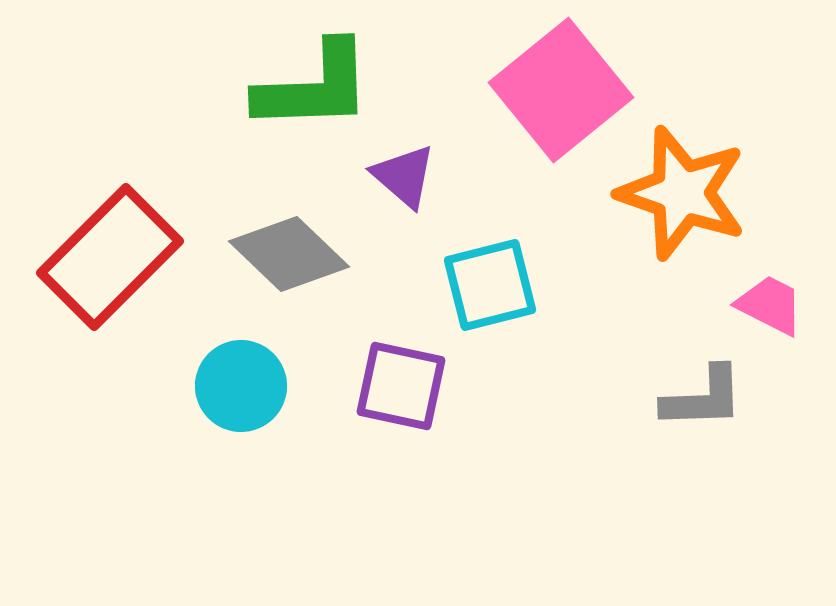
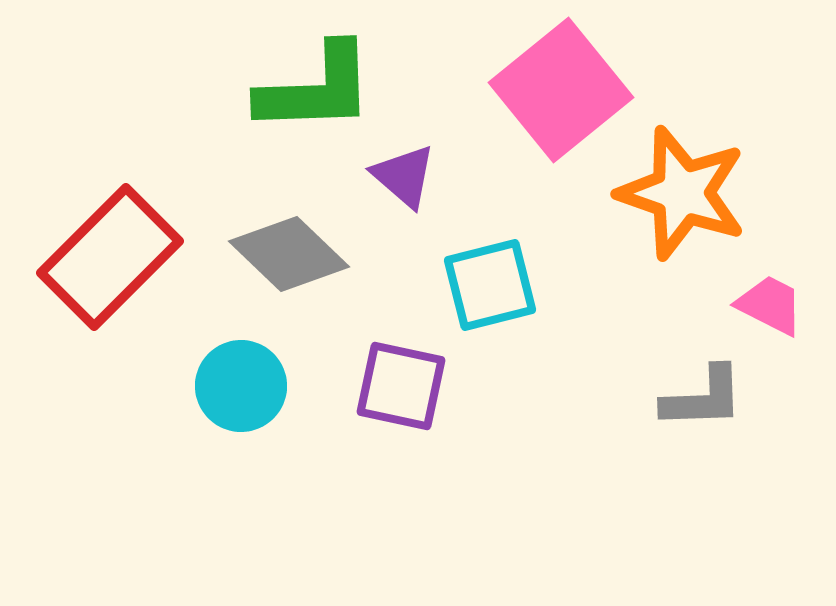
green L-shape: moved 2 px right, 2 px down
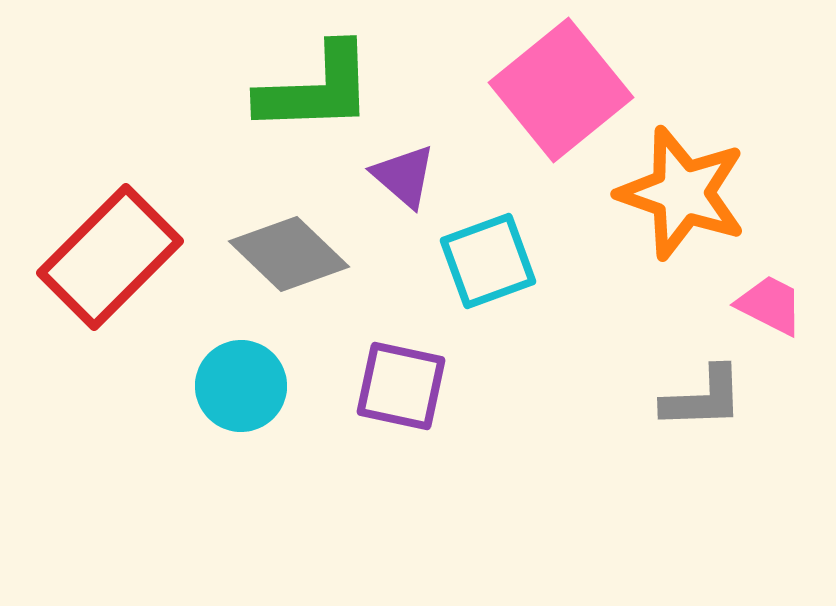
cyan square: moved 2 px left, 24 px up; rotated 6 degrees counterclockwise
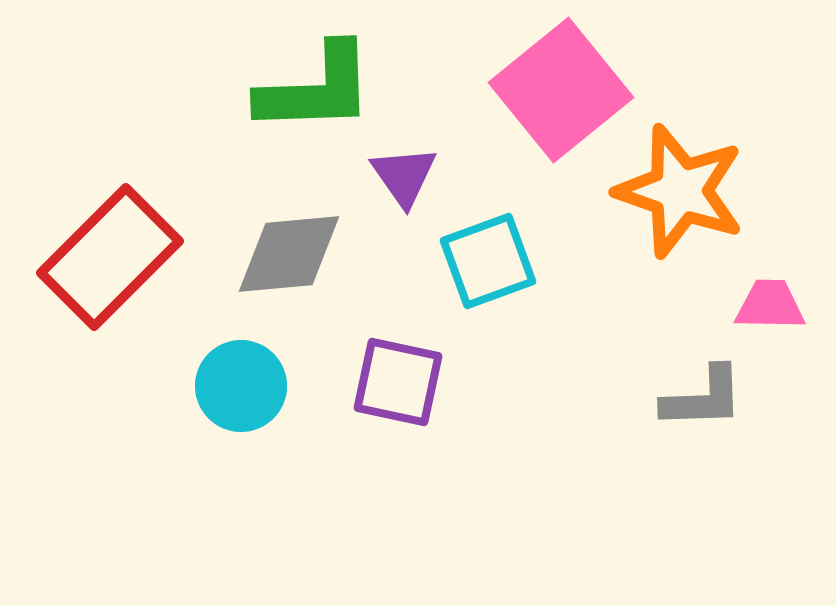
purple triangle: rotated 14 degrees clockwise
orange star: moved 2 px left, 2 px up
gray diamond: rotated 49 degrees counterclockwise
pink trapezoid: rotated 26 degrees counterclockwise
purple square: moved 3 px left, 4 px up
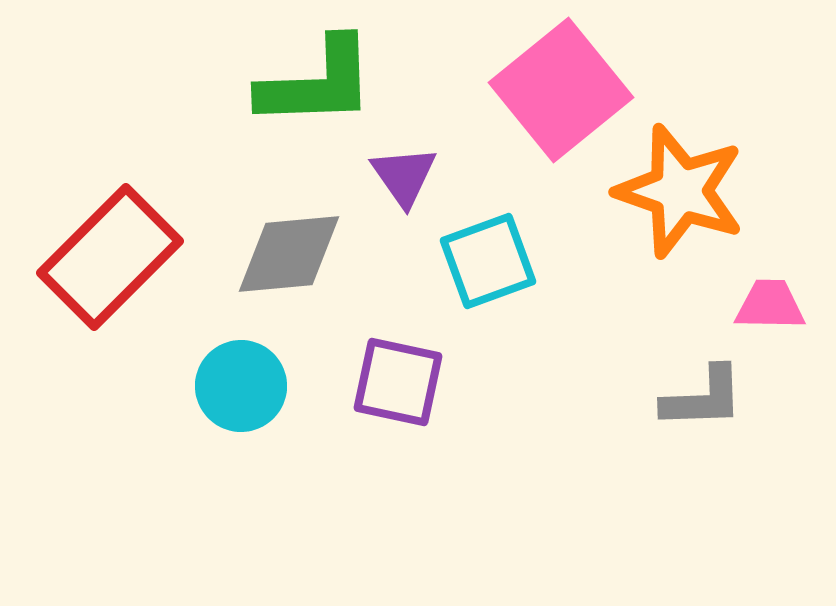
green L-shape: moved 1 px right, 6 px up
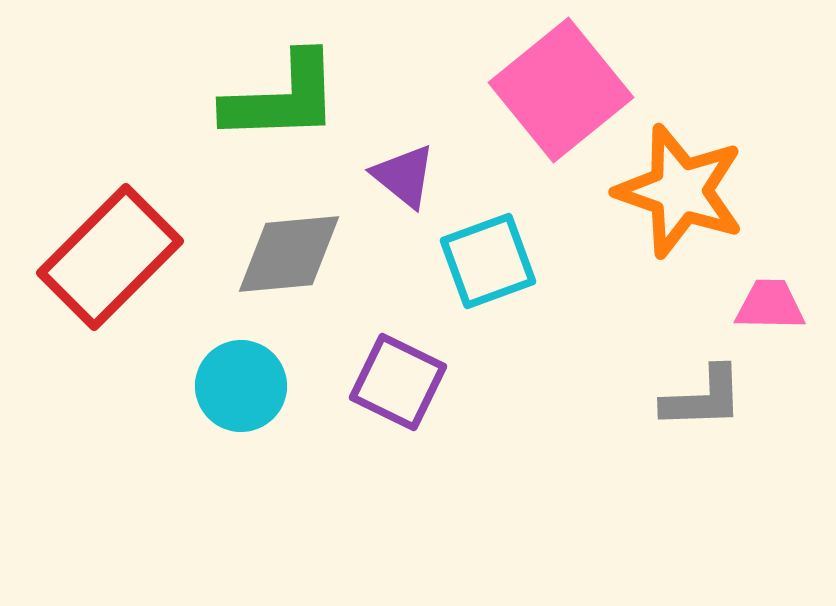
green L-shape: moved 35 px left, 15 px down
purple triangle: rotated 16 degrees counterclockwise
purple square: rotated 14 degrees clockwise
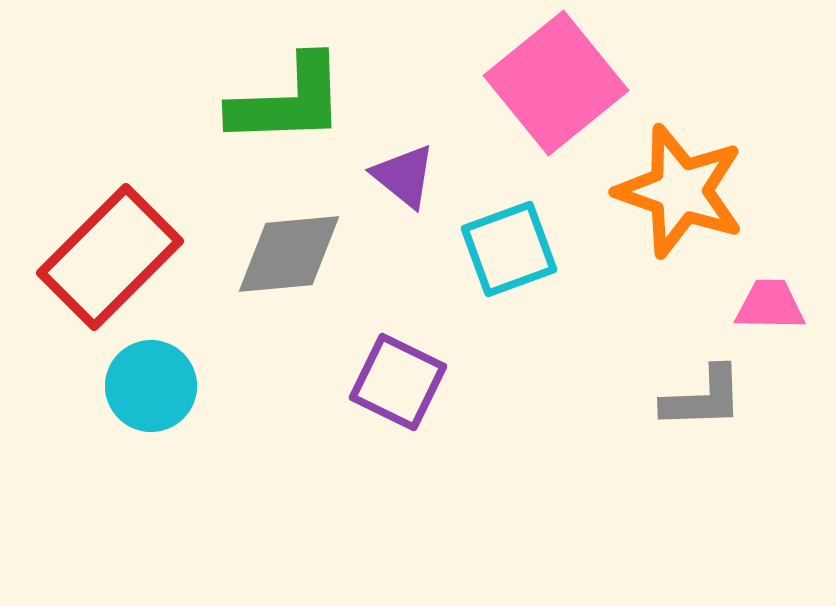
pink square: moved 5 px left, 7 px up
green L-shape: moved 6 px right, 3 px down
cyan square: moved 21 px right, 12 px up
cyan circle: moved 90 px left
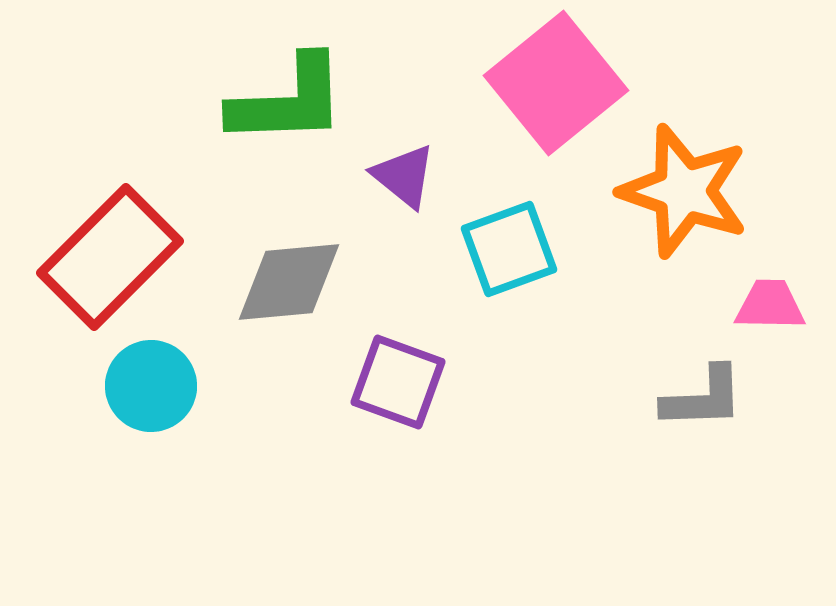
orange star: moved 4 px right
gray diamond: moved 28 px down
purple square: rotated 6 degrees counterclockwise
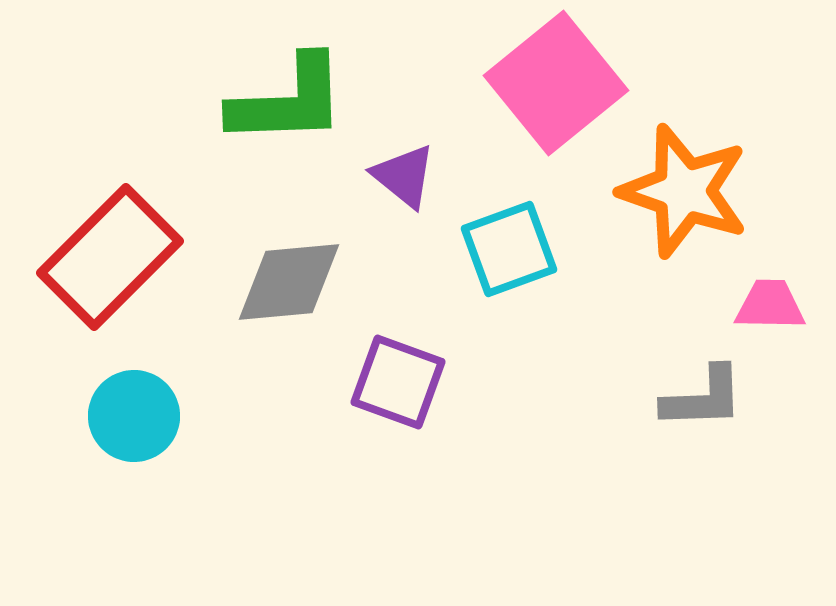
cyan circle: moved 17 px left, 30 px down
